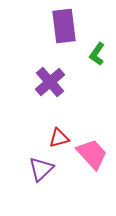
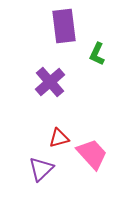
green L-shape: rotated 10 degrees counterclockwise
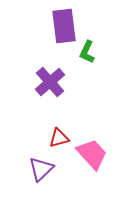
green L-shape: moved 10 px left, 2 px up
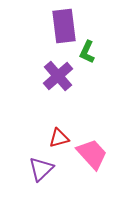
purple cross: moved 8 px right, 6 px up
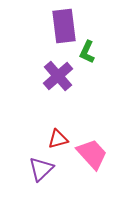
red triangle: moved 1 px left, 1 px down
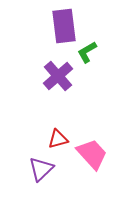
green L-shape: rotated 35 degrees clockwise
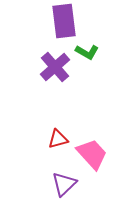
purple rectangle: moved 5 px up
green L-shape: rotated 120 degrees counterclockwise
purple cross: moved 3 px left, 9 px up
purple triangle: moved 23 px right, 15 px down
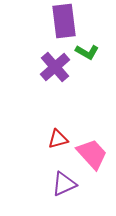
purple triangle: rotated 20 degrees clockwise
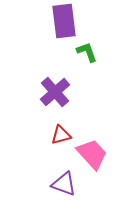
green L-shape: rotated 140 degrees counterclockwise
purple cross: moved 25 px down
red triangle: moved 3 px right, 4 px up
purple triangle: rotated 44 degrees clockwise
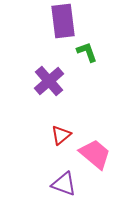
purple rectangle: moved 1 px left
purple cross: moved 6 px left, 11 px up
red triangle: rotated 25 degrees counterclockwise
pink trapezoid: moved 3 px right; rotated 8 degrees counterclockwise
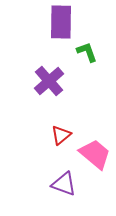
purple rectangle: moved 2 px left, 1 px down; rotated 8 degrees clockwise
